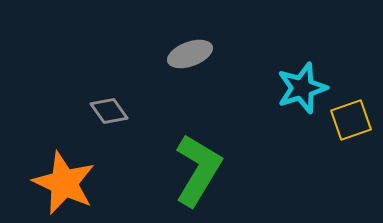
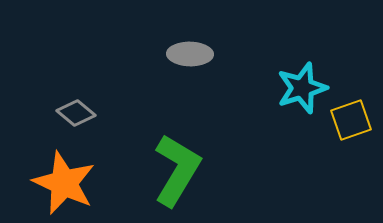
gray ellipse: rotated 21 degrees clockwise
gray diamond: moved 33 px left, 2 px down; rotated 15 degrees counterclockwise
green L-shape: moved 21 px left
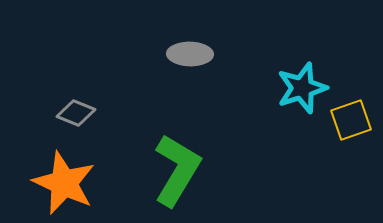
gray diamond: rotated 18 degrees counterclockwise
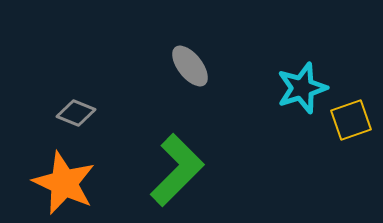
gray ellipse: moved 12 px down; rotated 51 degrees clockwise
green L-shape: rotated 14 degrees clockwise
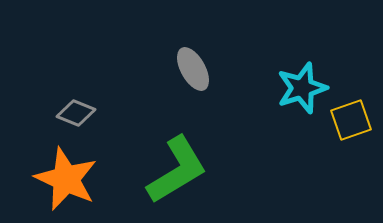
gray ellipse: moved 3 px right, 3 px down; rotated 9 degrees clockwise
green L-shape: rotated 14 degrees clockwise
orange star: moved 2 px right, 4 px up
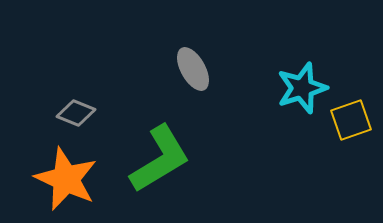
green L-shape: moved 17 px left, 11 px up
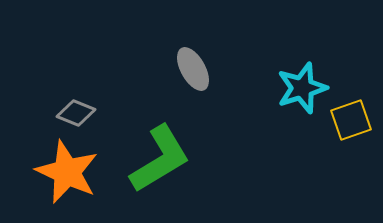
orange star: moved 1 px right, 7 px up
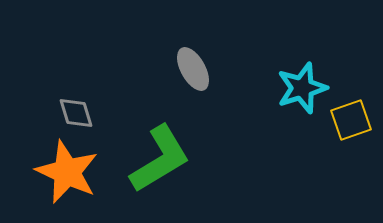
gray diamond: rotated 51 degrees clockwise
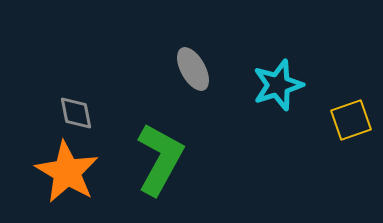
cyan star: moved 24 px left, 3 px up
gray diamond: rotated 6 degrees clockwise
green L-shape: rotated 30 degrees counterclockwise
orange star: rotated 6 degrees clockwise
